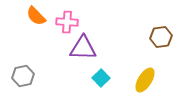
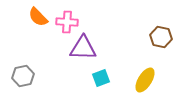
orange semicircle: moved 2 px right, 1 px down
brown hexagon: rotated 20 degrees clockwise
cyan square: rotated 24 degrees clockwise
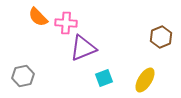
pink cross: moved 1 px left, 1 px down
brown hexagon: rotated 25 degrees clockwise
purple triangle: rotated 24 degrees counterclockwise
cyan square: moved 3 px right
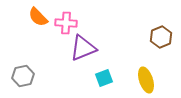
yellow ellipse: moved 1 px right; rotated 50 degrees counterclockwise
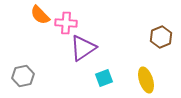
orange semicircle: moved 2 px right, 2 px up
purple triangle: rotated 12 degrees counterclockwise
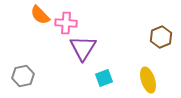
purple triangle: rotated 24 degrees counterclockwise
yellow ellipse: moved 2 px right
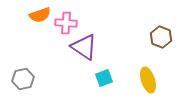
orange semicircle: rotated 65 degrees counterclockwise
brown hexagon: rotated 15 degrees counterclockwise
purple triangle: moved 1 px right, 1 px up; rotated 28 degrees counterclockwise
gray hexagon: moved 3 px down
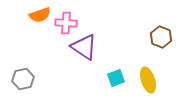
cyan square: moved 12 px right
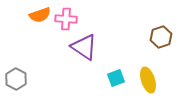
pink cross: moved 4 px up
brown hexagon: rotated 20 degrees clockwise
gray hexagon: moved 7 px left; rotated 20 degrees counterclockwise
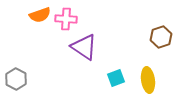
yellow ellipse: rotated 10 degrees clockwise
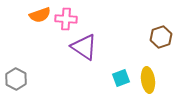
cyan square: moved 5 px right
